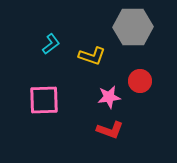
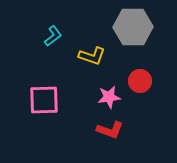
cyan L-shape: moved 2 px right, 8 px up
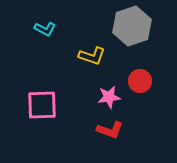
gray hexagon: moved 1 px left, 1 px up; rotated 18 degrees counterclockwise
cyan L-shape: moved 8 px left, 7 px up; rotated 65 degrees clockwise
pink square: moved 2 px left, 5 px down
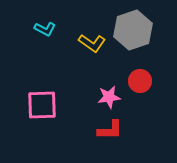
gray hexagon: moved 1 px right, 4 px down
yellow L-shape: moved 13 px up; rotated 16 degrees clockwise
red L-shape: rotated 20 degrees counterclockwise
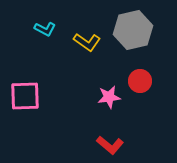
gray hexagon: rotated 6 degrees clockwise
yellow L-shape: moved 5 px left, 1 px up
pink square: moved 17 px left, 9 px up
red L-shape: moved 15 px down; rotated 40 degrees clockwise
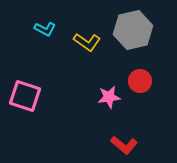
pink square: rotated 20 degrees clockwise
red L-shape: moved 14 px right
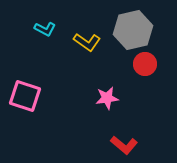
red circle: moved 5 px right, 17 px up
pink star: moved 2 px left, 1 px down
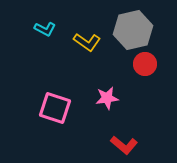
pink square: moved 30 px right, 12 px down
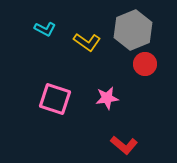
gray hexagon: rotated 9 degrees counterclockwise
pink square: moved 9 px up
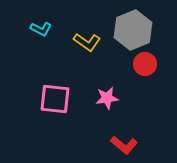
cyan L-shape: moved 4 px left
pink square: rotated 12 degrees counterclockwise
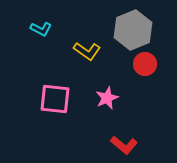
yellow L-shape: moved 9 px down
pink star: rotated 15 degrees counterclockwise
